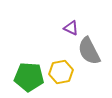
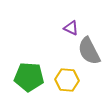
yellow hexagon: moved 6 px right, 8 px down; rotated 15 degrees clockwise
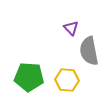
purple triangle: rotated 21 degrees clockwise
gray semicircle: rotated 16 degrees clockwise
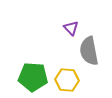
green pentagon: moved 4 px right
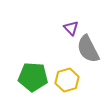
gray semicircle: moved 1 px left, 2 px up; rotated 16 degrees counterclockwise
yellow hexagon: rotated 20 degrees counterclockwise
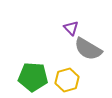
gray semicircle: rotated 32 degrees counterclockwise
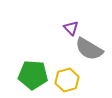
gray semicircle: moved 1 px right
green pentagon: moved 2 px up
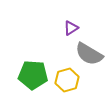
purple triangle: rotated 42 degrees clockwise
gray semicircle: moved 5 px down
